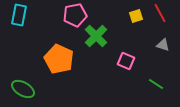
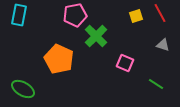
pink square: moved 1 px left, 2 px down
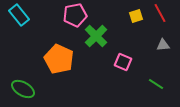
cyan rectangle: rotated 50 degrees counterclockwise
gray triangle: rotated 24 degrees counterclockwise
pink square: moved 2 px left, 1 px up
